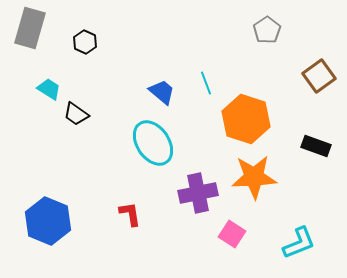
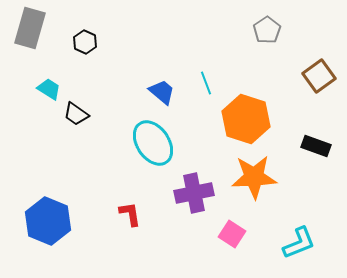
purple cross: moved 4 px left
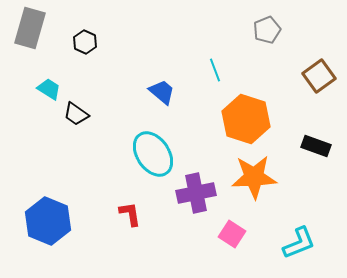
gray pentagon: rotated 12 degrees clockwise
cyan line: moved 9 px right, 13 px up
cyan ellipse: moved 11 px down
purple cross: moved 2 px right
